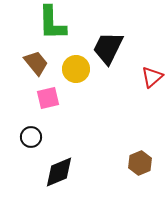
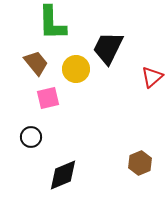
black diamond: moved 4 px right, 3 px down
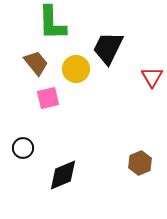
red triangle: rotated 20 degrees counterclockwise
black circle: moved 8 px left, 11 px down
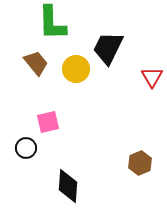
pink square: moved 24 px down
black circle: moved 3 px right
black diamond: moved 5 px right, 11 px down; rotated 64 degrees counterclockwise
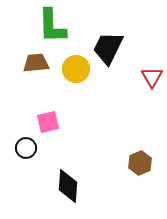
green L-shape: moved 3 px down
brown trapezoid: rotated 56 degrees counterclockwise
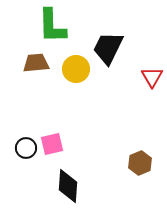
pink square: moved 4 px right, 22 px down
